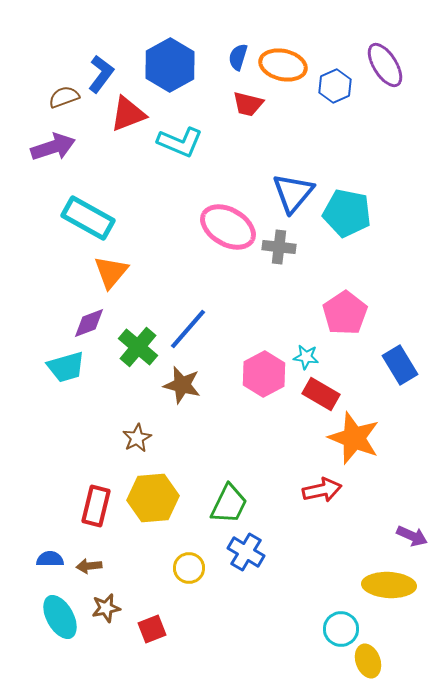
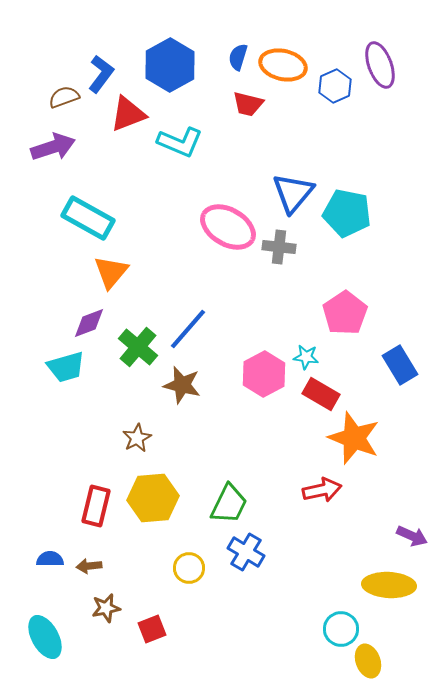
purple ellipse at (385, 65): moved 5 px left; rotated 12 degrees clockwise
cyan ellipse at (60, 617): moved 15 px left, 20 px down
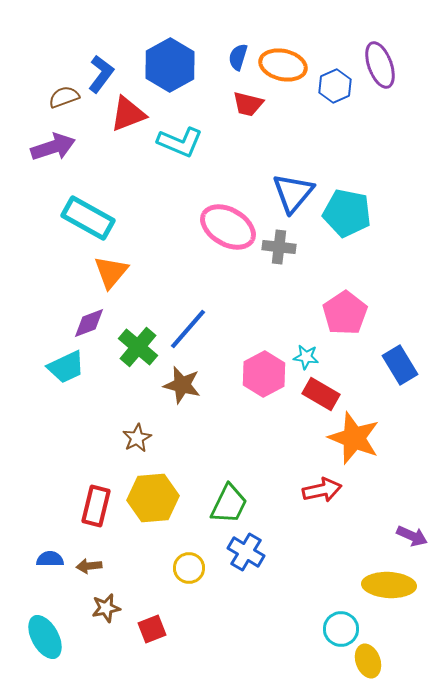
cyan trapezoid at (66, 367): rotated 9 degrees counterclockwise
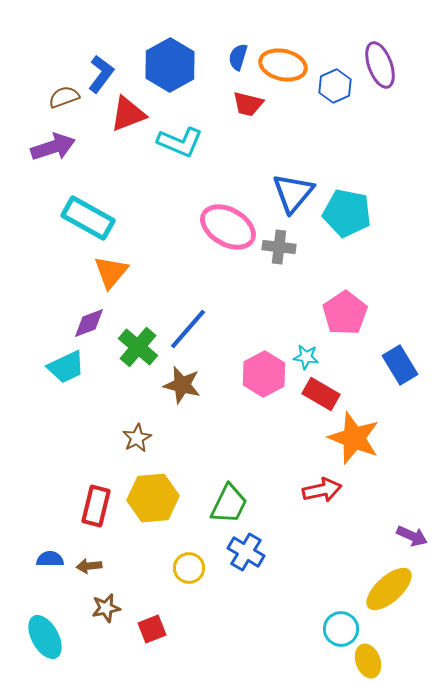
yellow ellipse at (389, 585): moved 4 px down; rotated 45 degrees counterclockwise
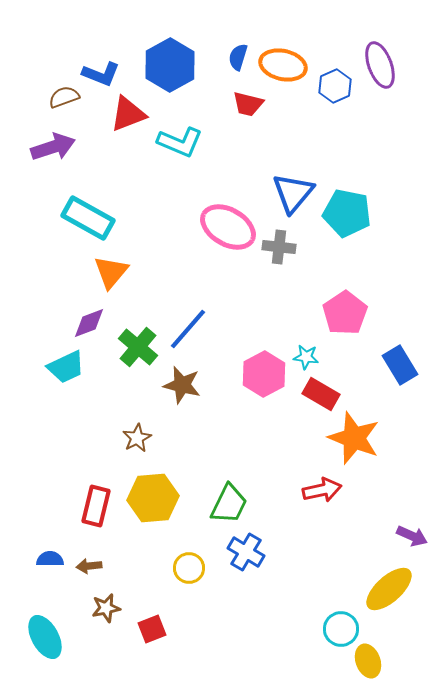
blue L-shape at (101, 74): rotated 75 degrees clockwise
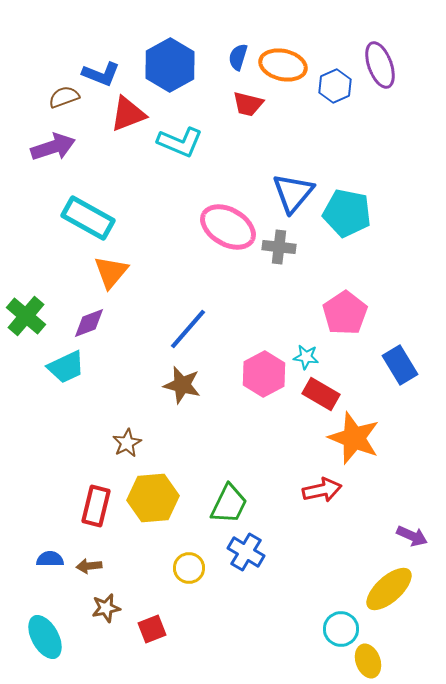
green cross at (138, 347): moved 112 px left, 31 px up
brown star at (137, 438): moved 10 px left, 5 px down
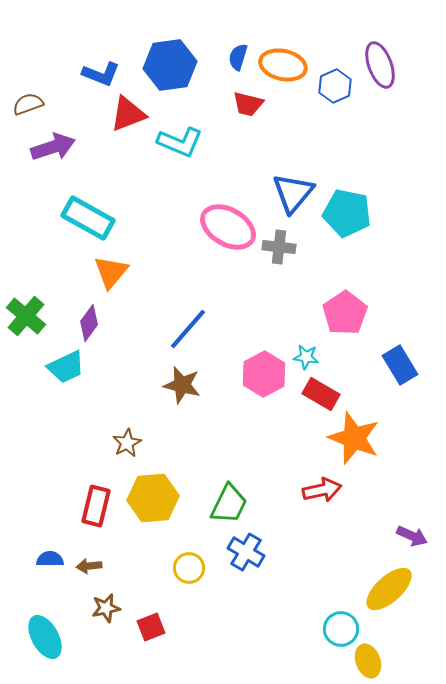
blue hexagon at (170, 65): rotated 21 degrees clockwise
brown semicircle at (64, 97): moved 36 px left, 7 px down
purple diamond at (89, 323): rotated 33 degrees counterclockwise
red square at (152, 629): moved 1 px left, 2 px up
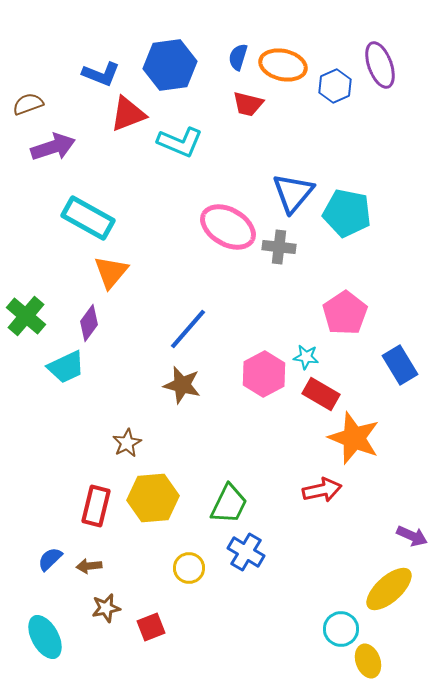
blue semicircle at (50, 559): rotated 44 degrees counterclockwise
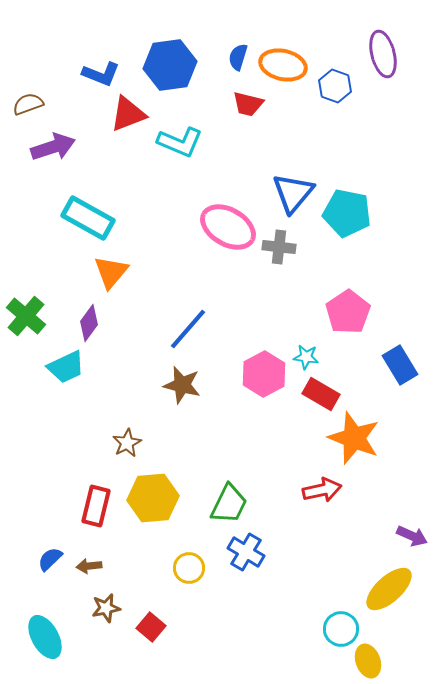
purple ellipse at (380, 65): moved 3 px right, 11 px up; rotated 6 degrees clockwise
blue hexagon at (335, 86): rotated 16 degrees counterclockwise
pink pentagon at (345, 313): moved 3 px right, 1 px up
red square at (151, 627): rotated 28 degrees counterclockwise
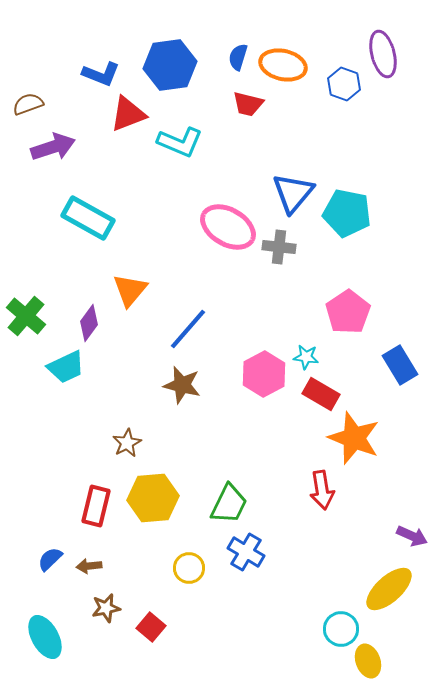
blue hexagon at (335, 86): moved 9 px right, 2 px up
orange triangle at (111, 272): moved 19 px right, 18 px down
red arrow at (322, 490): rotated 93 degrees clockwise
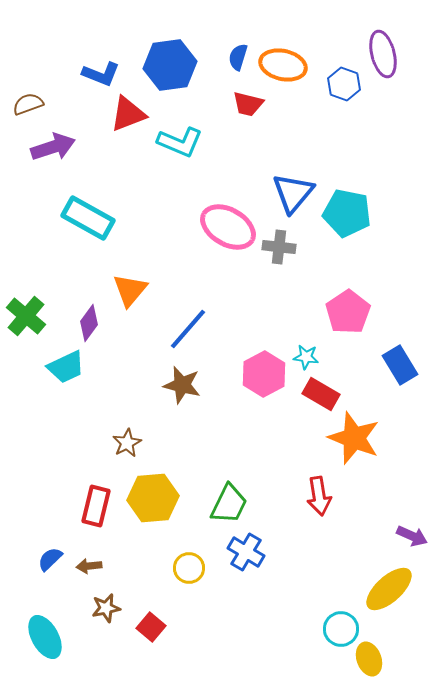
red arrow at (322, 490): moved 3 px left, 6 px down
yellow ellipse at (368, 661): moved 1 px right, 2 px up
